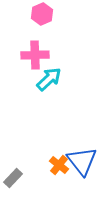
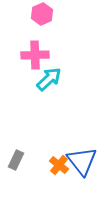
gray rectangle: moved 3 px right, 18 px up; rotated 18 degrees counterclockwise
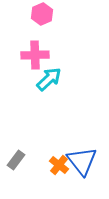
gray rectangle: rotated 12 degrees clockwise
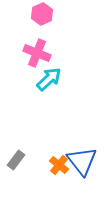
pink cross: moved 2 px right, 2 px up; rotated 24 degrees clockwise
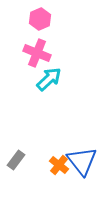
pink hexagon: moved 2 px left, 5 px down
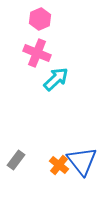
cyan arrow: moved 7 px right
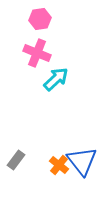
pink hexagon: rotated 15 degrees clockwise
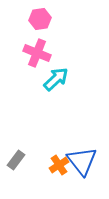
orange cross: rotated 18 degrees clockwise
